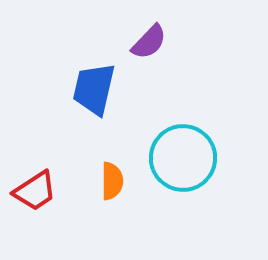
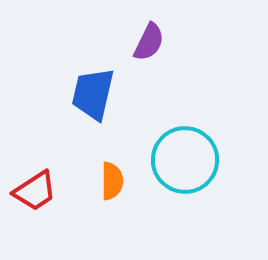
purple semicircle: rotated 18 degrees counterclockwise
blue trapezoid: moved 1 px left, 5 px down
cyan circle: moved 2 px right, 2 px down
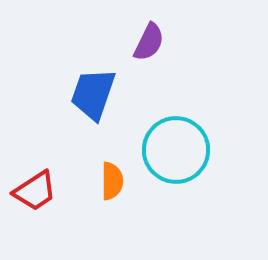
blue trapezoid: rotated 6 degrees clockwise
cyan circle: moved 9 px left, 10 px up
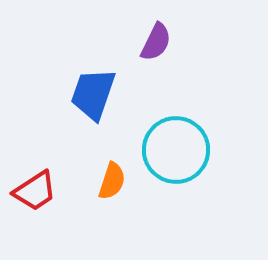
purple semicircle: moved 7 px right
orange semicircle: rotated 18 degrees clockwise
